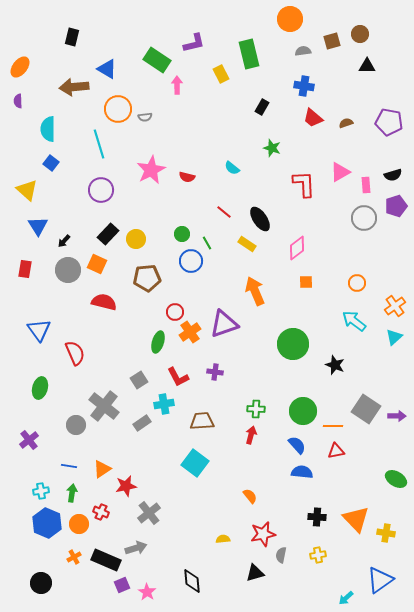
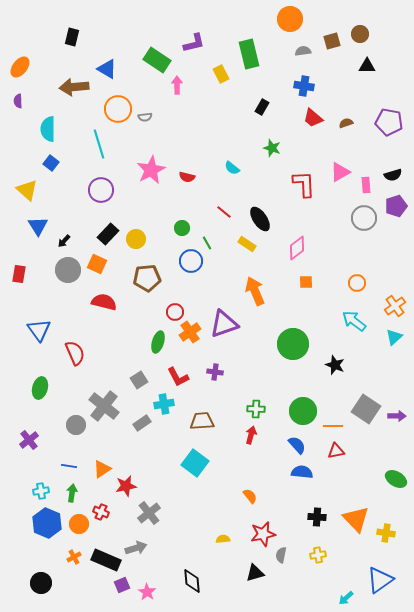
green circle at (182, 234): moved 6 px up
red rectangle at (25, 269): moved 6 px left, 5 px down
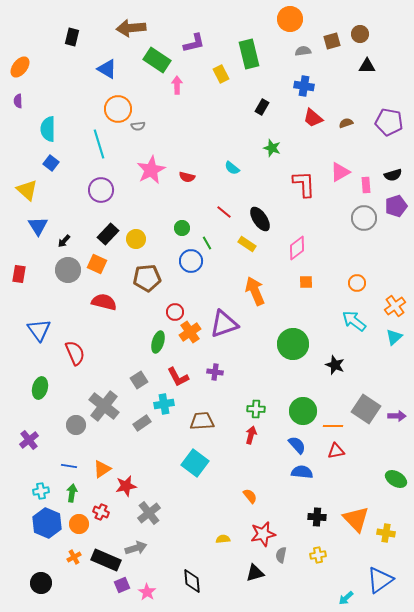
brown arrow at (74, 87): moved 57 px right, 59 px up
gray semicircle at (145, 117): moved 7 px left, 9 px down
